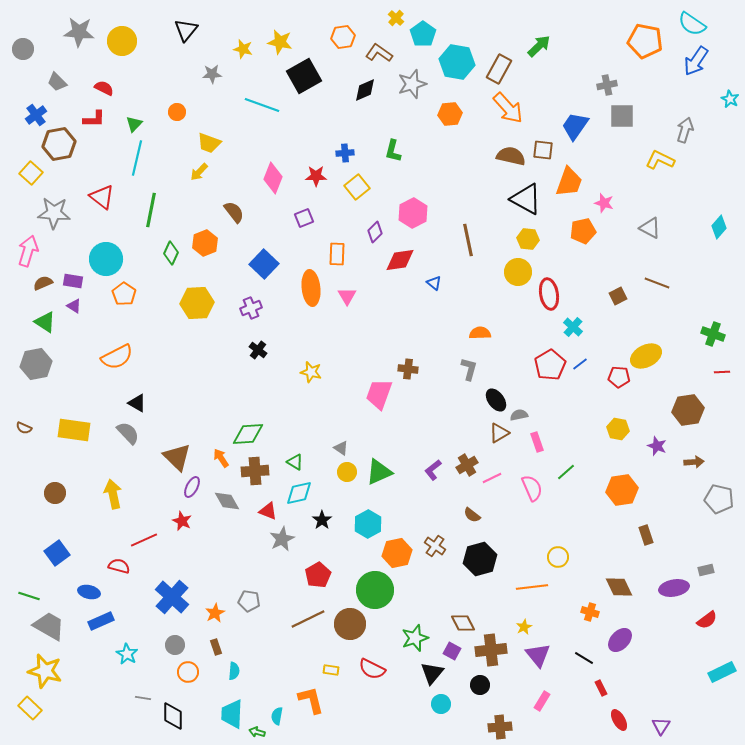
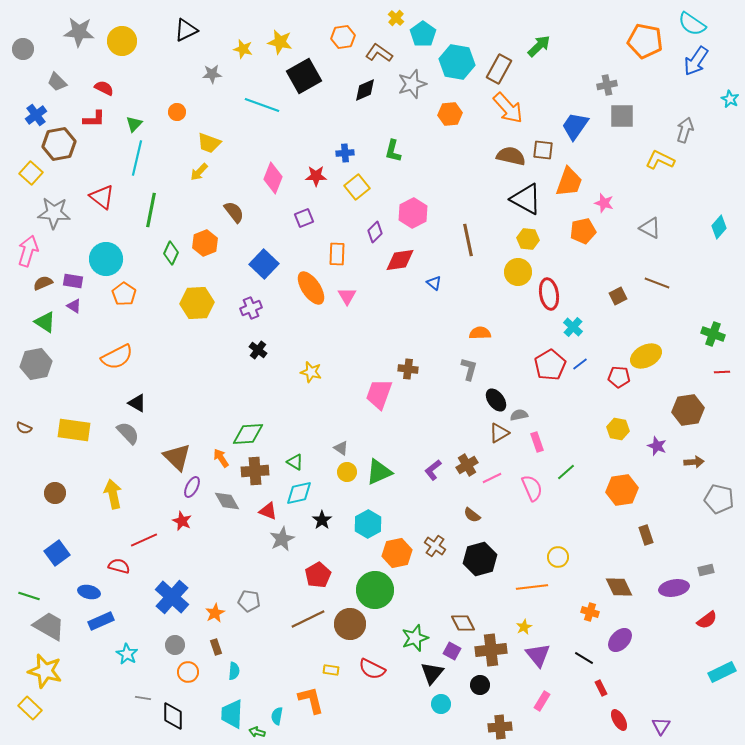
black triangle at (186, 30): rotated 25 degrees clockwise
orange ellipse at (311, 288): rotated 28 degrees counterclockwise
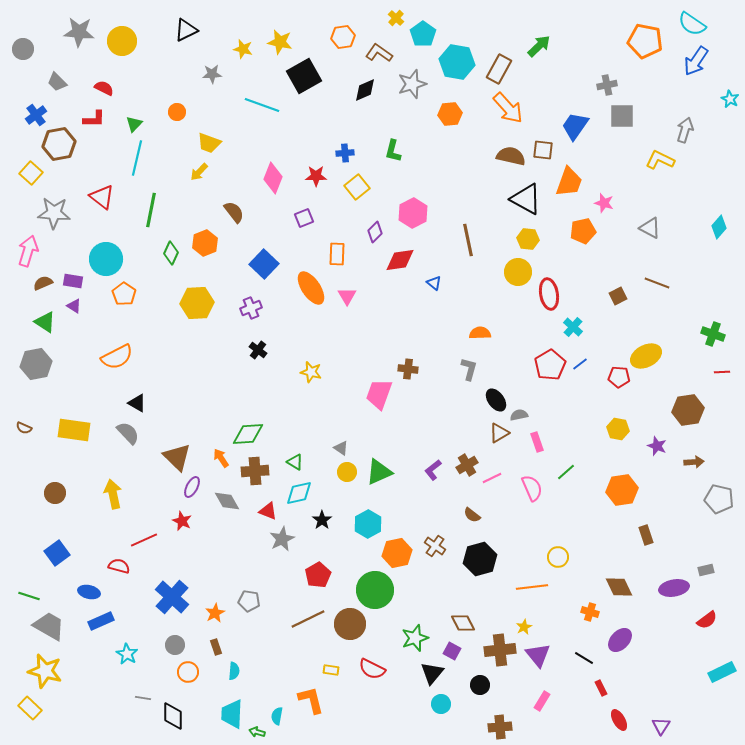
brown cross at (491, 650): moved 9 px right
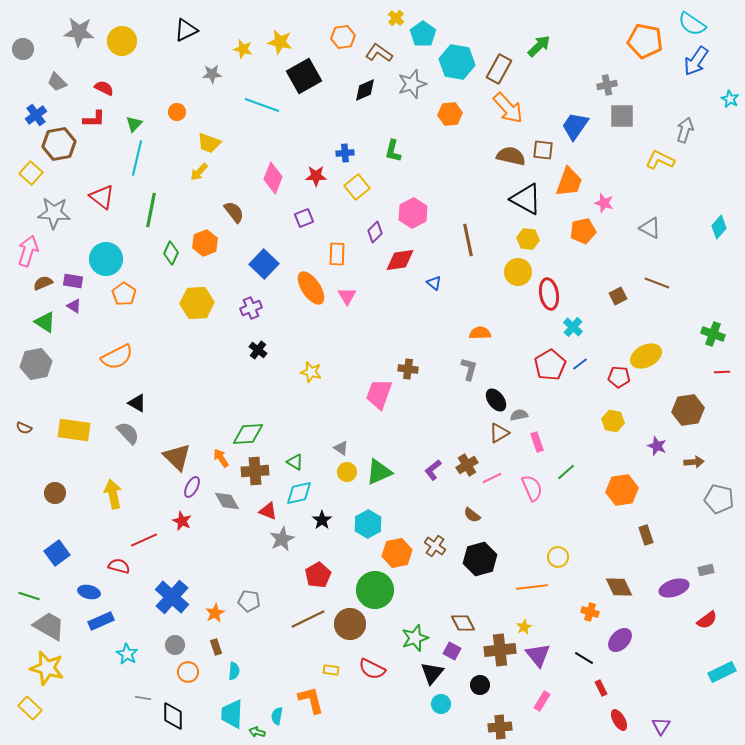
yellow hexagon at (618, 429): moved 5 px left, 8 px up
purple ellipse at (674, 588): rotated 8 degrees counterclockwise
yellow star at (45, 671): moved 2 px right, 3 px up
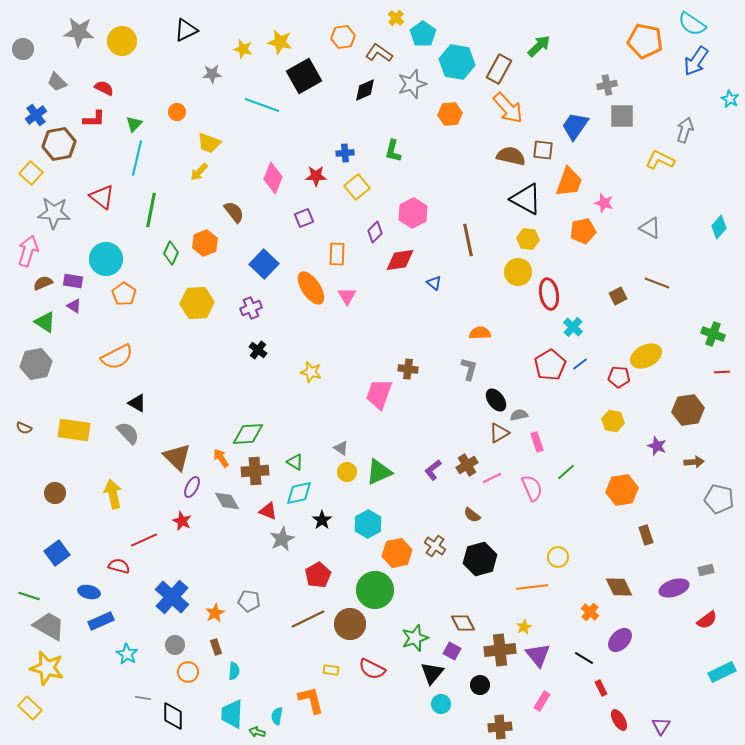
orange cross at (590, 612): rotated 24 degrees clockwise
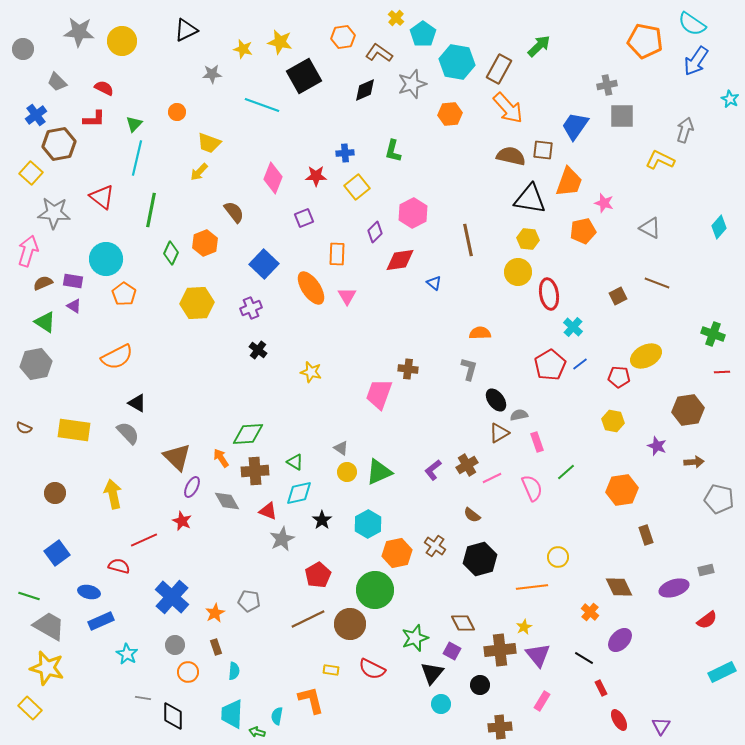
black triangle at (526, 199): moved 4 px right; rotated 20 degrees counterclockwise
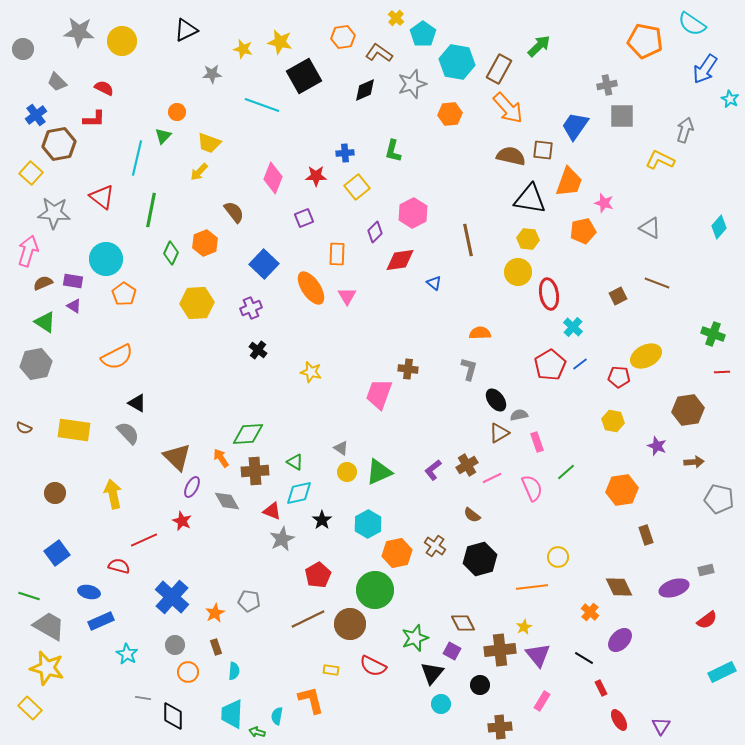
blue arrow at (696, 61): moved 9 px right, 8 px down
green triangle at (134, 124): moved 29 px right, 12 px down
red triangle at (268, 511): moved 4 px right
red semicircle at (372, 669): moved 1 px right, 3 px up
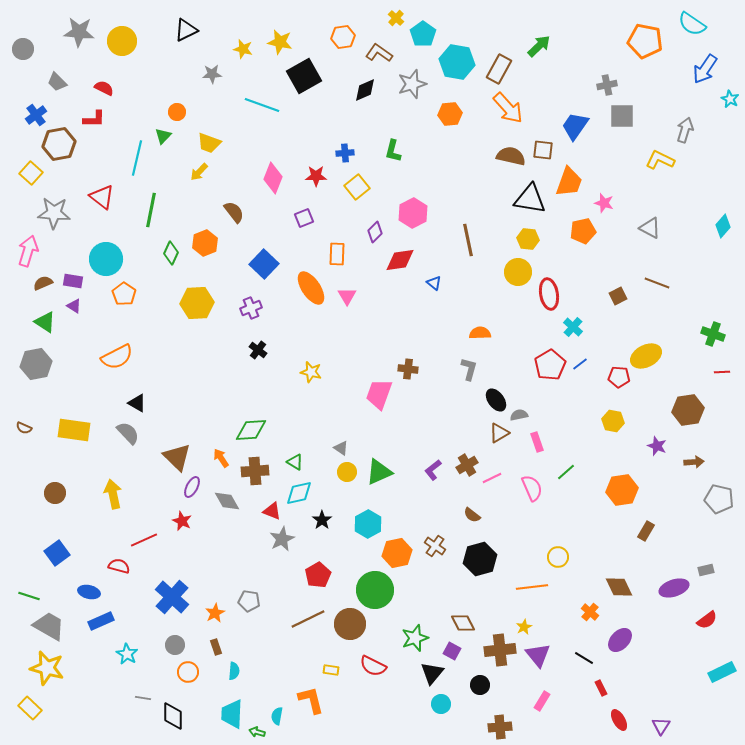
cyan diamond at (719, 227): moved 4 px right, 1 px up
green diamond at (248, 434): moved 3 px right, 4 px up
brown rectangle at (646, 535): moved 4 px up; rotated 48 degrees clockwise
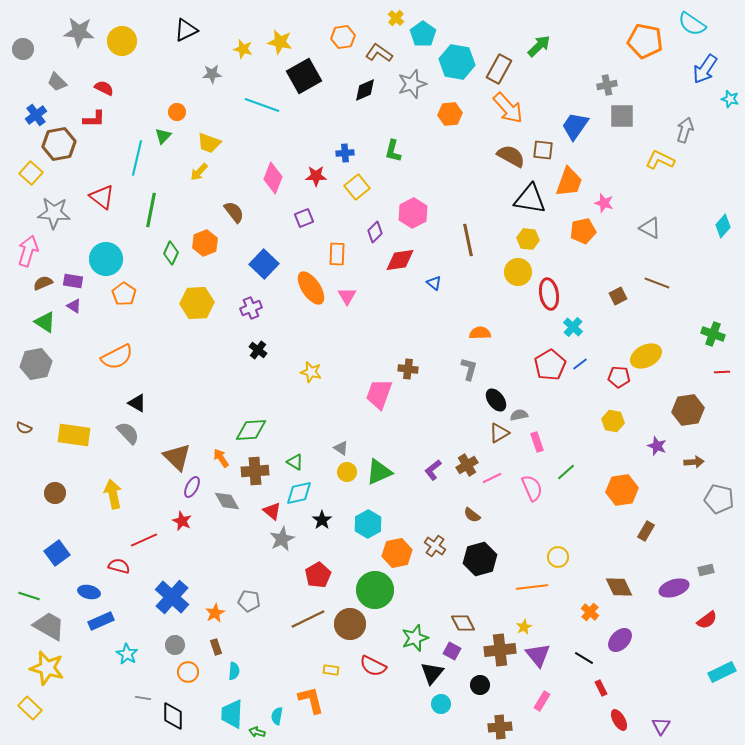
cyan star at (730, 99): rotated 12 degrees counterclockwise
brown semicircle at (511, 156): rotated 16 degrees clockwise
yellow rectangle at (74, 430): moved 5 px down
red triangle at (272, 511): rotated 18 degrees clockwise
